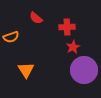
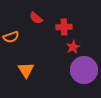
red cross: moved 3 px left
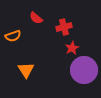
red cross: rotated 14 degrees counterclockwise
orange semicircle: moved 2 px right, 1 px up
red star: moved 1 px left, 1 px down
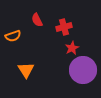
red semicircle: moved 1 px right, 2 px down; rotated 24 degrees clockwise
purple circle: moved 1 px left
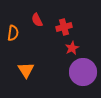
orange semicircle: moved 3 px up; rotated 63 degrees counterclockwise
purple circle: moved 2 px down
